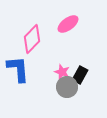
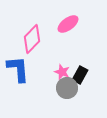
gray circle: moved 1 px down
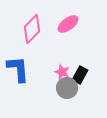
pink diamond: moved 10 px up
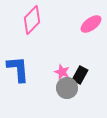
pink ellipse: moved 23 px right
pink diamond: moved 9 px up
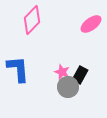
gray circle: moved 1 px right, 1 px up
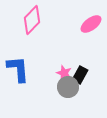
pink star: moved 2 px right, 1 px down
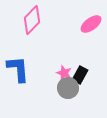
gray circle: moved 1 px down
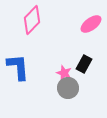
blue L-shape: moved 2 px up
black rectangle: moved 4 px right, 11 px up
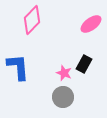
gray circle: moved 5 px left, 9 px down
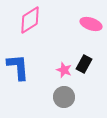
pink diamond: moved 2 px left; rotated 12 degrees clockwise
pink ellipse: rotated 55 degrees clockwise
pink star: moved 3 px up
gray circle: moved 1 px right
